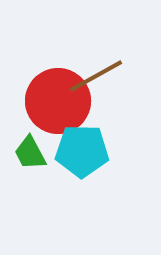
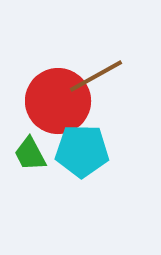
green trapezoid: moved 1 px down
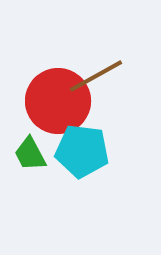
cyan pentagon: rotated 6 degrees clockwise
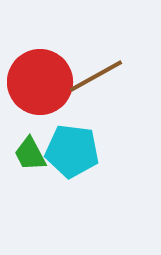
red circle: moved 18 px left, 19 px up
cyan pentagon: moved 10 px left
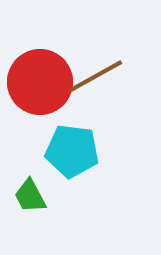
green trapezoid: moved 42 px down
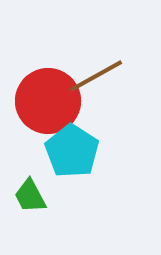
red circle: moved 8 px right, 19 px down
cyan pentagon: rotated 26 degrees clockwise
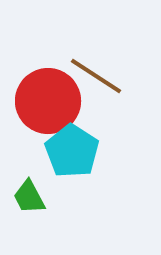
brown line: rotated 62 degrees clockwise
green trapezoid: moved 1 px left, 1 px down
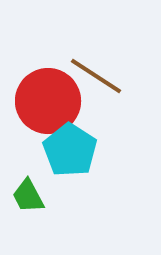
cyan pentagon: moved 2 px left, 1 px up
green trapezoid: moved 1 px left, 1 px up
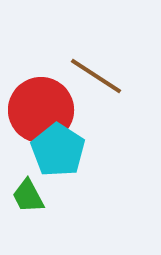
red circle: moved 7 px left, 9 px down
cyan pentagon: moved 12 px left
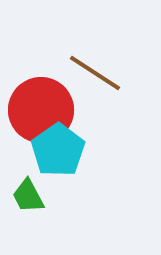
brown line: moved 1 px left, 3 px up
cyan pentagon: rotated 4 degrees clockwise
